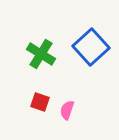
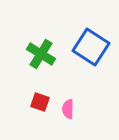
blue square: rotated 15 degrees counterclockwise
pink semicircle: moved 1 px right, 1 px up; rotated 18 degrees counterclockwise
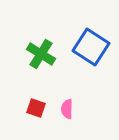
red square: moved 4 px left, 6 px down
pink semicircle: moved 1 px left
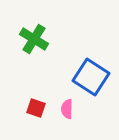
blue square: moved 30 px down
green cross: moved 7 px left, 15 px up
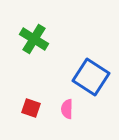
red square: moved 5 px left
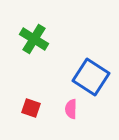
pink semicircle: moved 4 px right
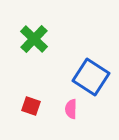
green cross: rotated 12 degrees clockwise
red square: moved 2 px up
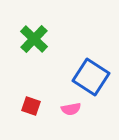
pink semicircle: rotated 102 degrees counterclockwise
